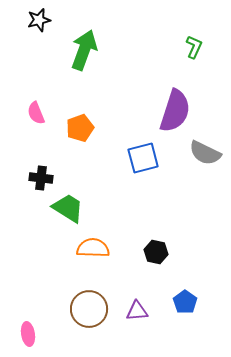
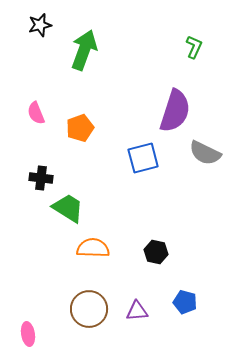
black star: moved 1 px right, 5 px down
blue pentagon: rotated 20 degrees counterclockwise
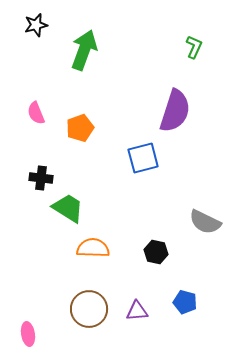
black star: moved 4 px left
gray semicircle: moved 69 px down
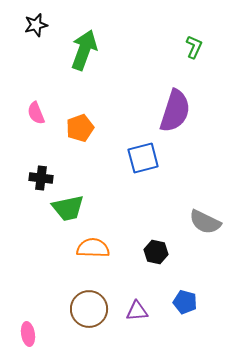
green trapezoid: rotated 136 degrees clockwise
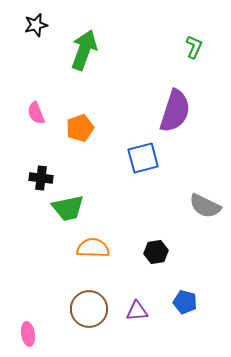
gray semicircle: moved 16 px up
black hexagon: rotated 20 degrees counterclockwise
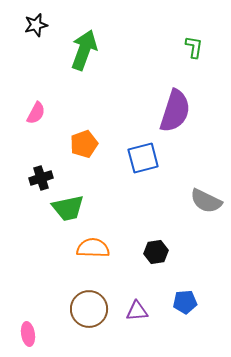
green L-shape: rotated 15 degrees counterclockwise
pink semicircle: rotated 130 degrees counterclockwise
orange pentagon: moved 4 px right, 16 px down
black cross: rotated 25 degrees counterclockwise
gray semicircle: moved 1 px right, 5 px up
blue pentagon: rotated 20 degrees counterclockwise
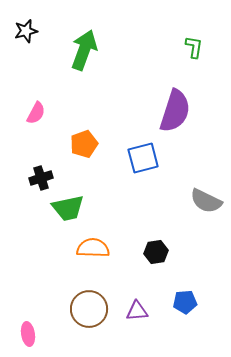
black star: moved 10 px left, 6 px down
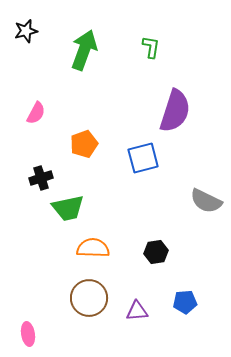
green L-shape: moved 43 px left
brown circle: moved 11 px up
